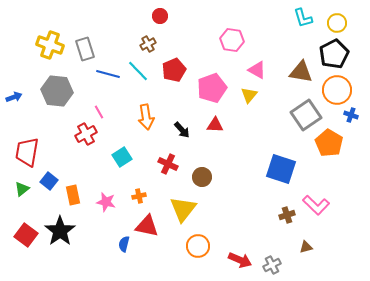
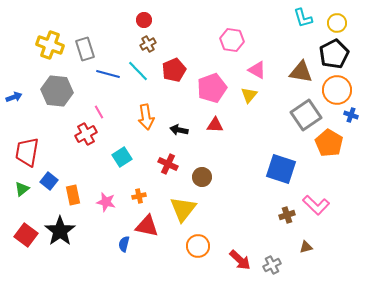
red circle at (160, 16): moved 16 px left, 4 px down
black arrow at (182, 130): moved 3 px left; rotated 144 degrees clockwise
red arrow at (240, 260): rotated 20 degrees clockwise
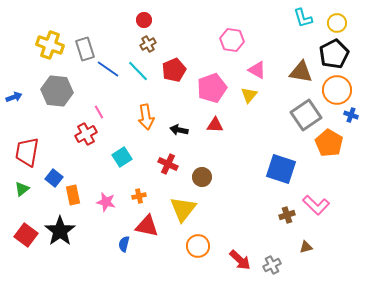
blue line at (108, 74): moved 5 px up; rotated 20 degrees clockwise
blue square at (49, 181): moved 5 px right, 3 px up
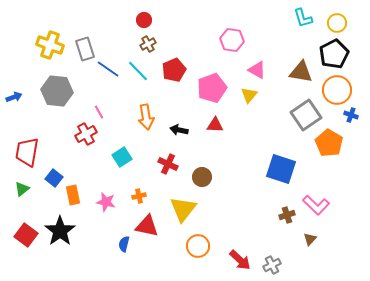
brown triangle at (306, 247): moved 4 px right, 8 px up; rotated 32 degrees counterclockwise
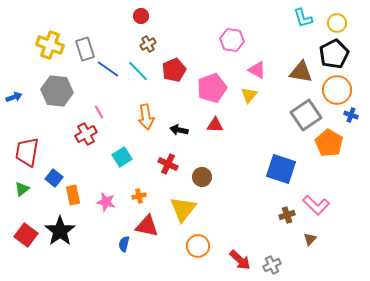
red circle at (144, 20): moved 3 px left, 4 px up
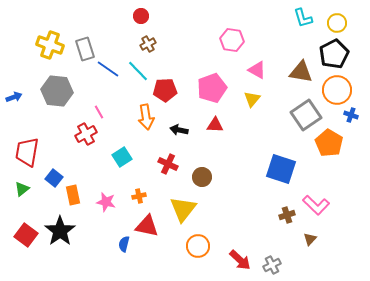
red pentagon at (174, 70): moved 9 px left, 20 px down; rotated 20 degrees clockwise
yellow triangle at (249, 95): moved 3 px right, 4 px down
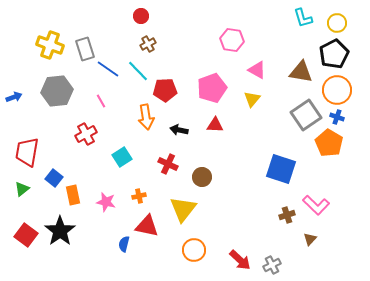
gray hexagon at (57, 91): rotated 12 degrees counterclockwise
pink line at (99, 112): moved 2 px right, 11 px up
blue cross at (351, 115): moved 14 px left, 2 px down
orange circle at (198, 246): moved 4 px left, 4 px down
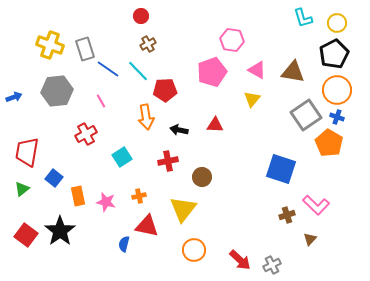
brown triangle at (301, 72): moved 8 px left
pink pentagon at (212, 88): moved 16 px up
red cross at (168, 164): moved 3 px up; rotated 36 degrees counterclockwise
orange rectangle at (73, 195): moved 5 px right, 1 px down
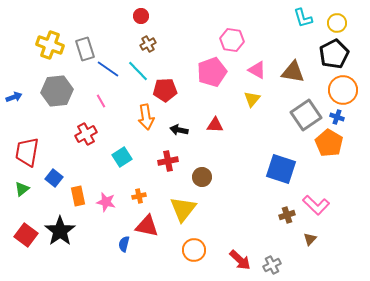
orange circle at (337, 90): moved 6 px right
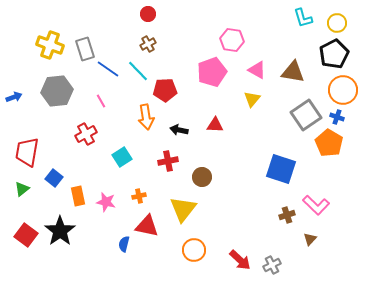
red circle at (141, 16): moved 7 px right, 2 px up
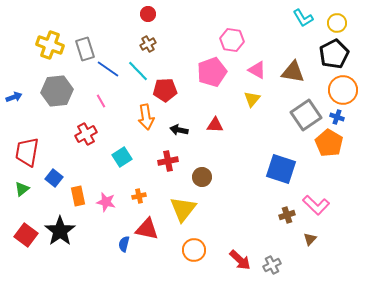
cyan L-shape at (303, 18): rotated 15 degrees counterclockwise
red triangle at (147, 226): moved 3 px down
